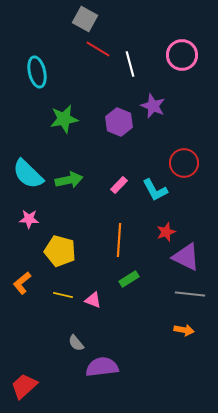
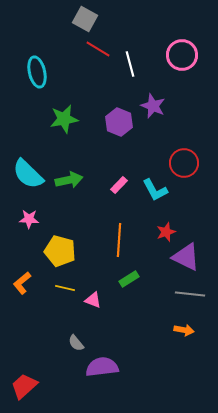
yellow line: moved 2 px right, 7 px up
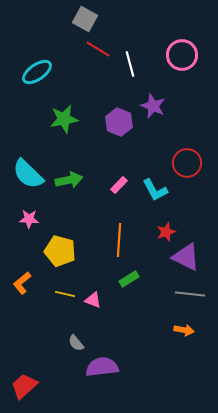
cyan ellipse: rotated 68 degrees clockwise
red circle: moved 3 px right
yellow line: moved 6 px down
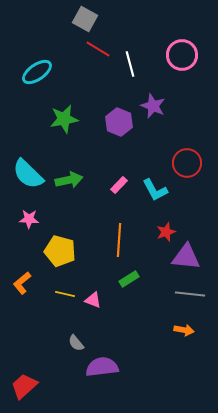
purple triangle: rotated 20 degrees counterclockwise
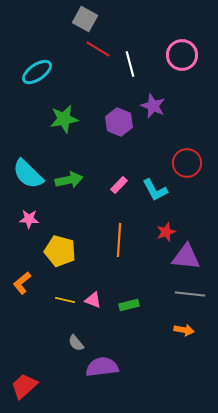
green rectangle: moved 26 px down; rotated 18 degrees clockwise
yellow line: moved 6 px down
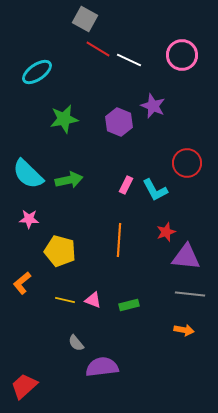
white line: moved 1 px left, 4 px up; rotated 50 degrees counterclockwise
pink rectangle: moved 7 px right; rotated 18 degrees counterclockwise
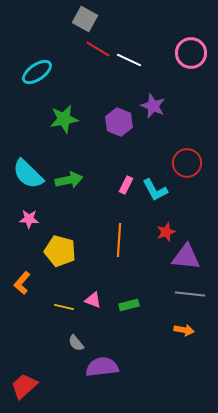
pink circle: moved 9 px right, 2 px up
orange L-shape: rotated 10 degrees counterclockwise
yellow line: moved 1 px left, 7 px down
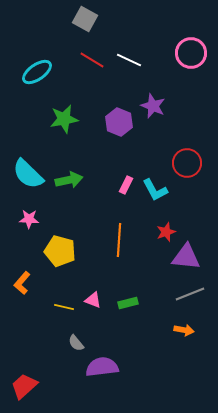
red line: moved 6 px left, 11 px down
gray line: rotated 28 degrees counterclockwise
green rectangle: moved 1 px left, 2 px up
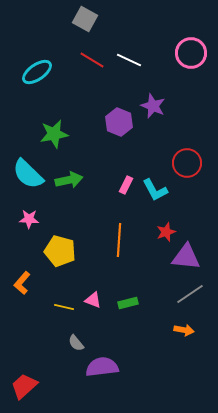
green star: moved 10 px left, 15 px down
gray line: rotated 12 degrees counterclockwise
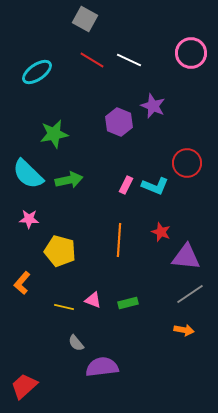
cyan L-shape: moved 4 px up; rotated 40 degrees counterclockwise
red star: moved 5 px left; rotated 30 degrees counterclockwise
